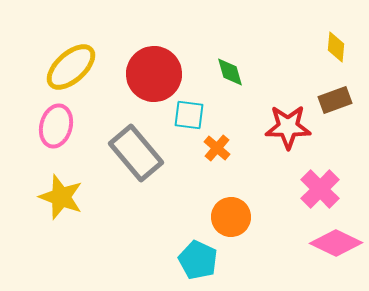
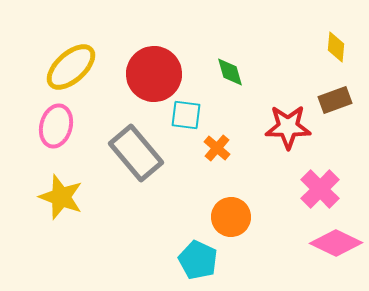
cyan square: moved 3 px left
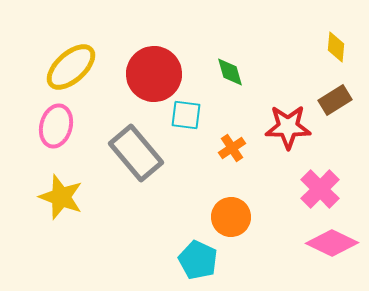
brown rectangle: rotated 12 degrees counterclockwise
orange cross: moved 15 px right; rotated 16 degrees clockwise
pink diamond: moved 4 px left
